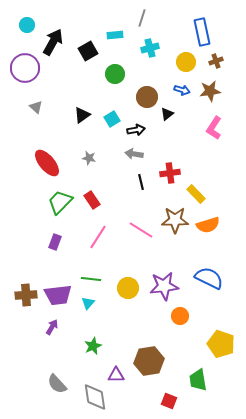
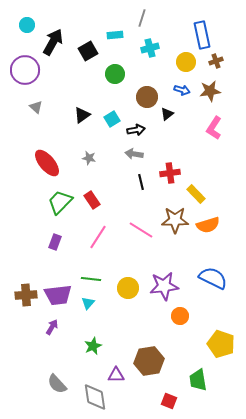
blue rectangle at (202, 32): moved 3 px down
purple circle at (25, 68): moved 2 px down
blue semicircle at (209, 278): moved 4 px right
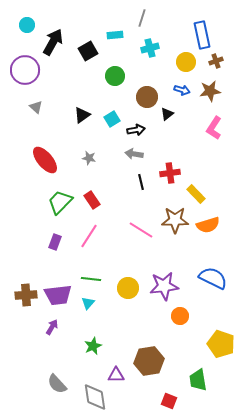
green circle at (115, 74): moved 2 px down
red ellipse at (47, 163): moved 2 px left, 3 px up
pink line at (98, 237): moved 9 px left, 1 px up
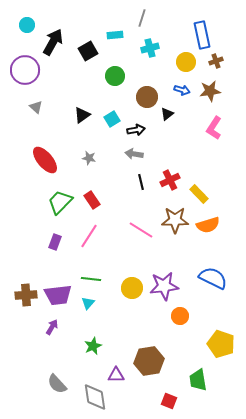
red cross at (170, 173): moved 7 px down; rotated 18 degrees counterclockwise
yellow rectangle at (196, 194): moved 3 px right
yellow circle at (128, 288): moved 4 px right
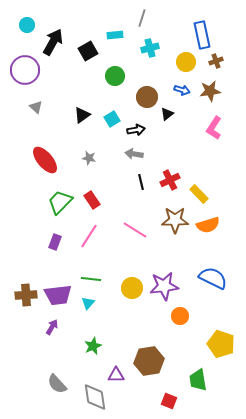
pink line at (141, 230): moved 6 px left
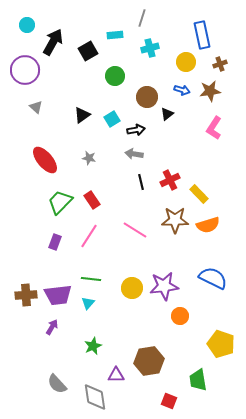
brown cross at (216, 61): moved 4 px right, 3 px down
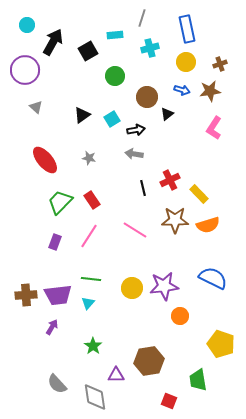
blue rectangle at (202, 35): moved 15 px left, 6 px up
black line at (141, 182): moved 2 px right, 6 px down
green star at (93, 346): rotated 12 degrees counterclockwise
